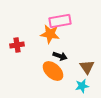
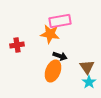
orange ellipse: rotated 70 degrees clockwise
cyan star: moved 7 px right, 4 px up; rotated 24 degrees counterclockwise
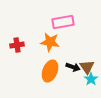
pink rectangle: moved 3 px right, 1 px down
orange star: moved 8 px down
black arrow: moved 13 px right, 11 px down
orange ellipse: moved 3 px left
cyan star: moved 2 px right, 3 px up
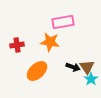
orange ellipse: moved 13 px left; rotated 25 degrees clockwise
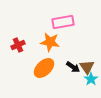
red cross: moved 1 px right; rotated 16 degrees counterclockwise
black arrow: rotated 16 degrees clockwise
orange ellipse: moved 7 px right, 3 px up
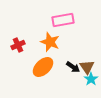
pink rectangle: moved 2 px up
orange star: rotated 12 degrees clockwise
orange ellipse: moved 1 px left, 1 px up
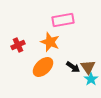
brown triangle: moved 1 px right
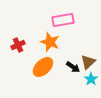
brown triangle: moved 5 px up; rotated 21 degrees clockwise
